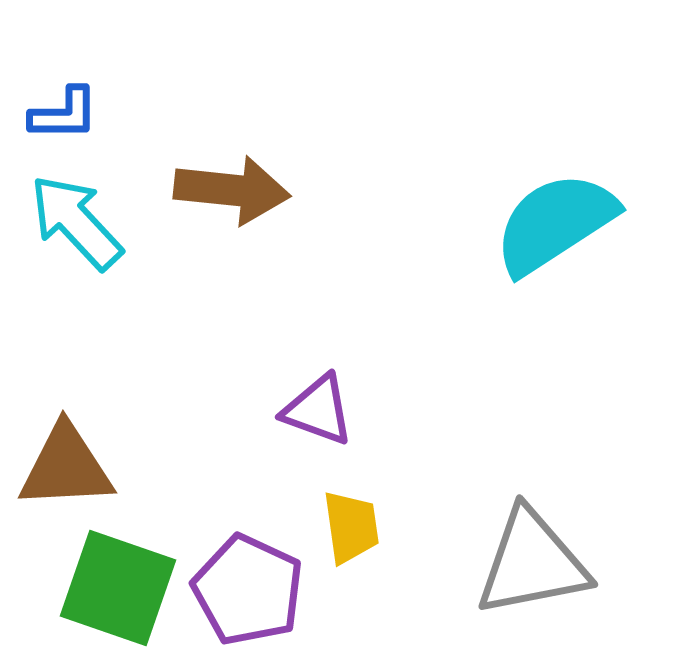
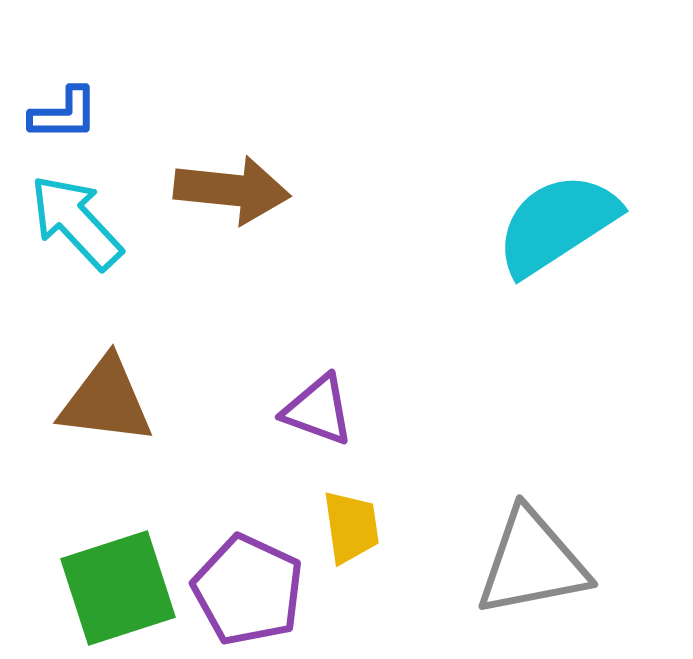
cyan semicircle: moved 2 px right, 1 px down
brown triangle: moved 40 px right, 66 px up; rotated 10 degrees clockwise
green square: rotated 37 degrees counterclockwise
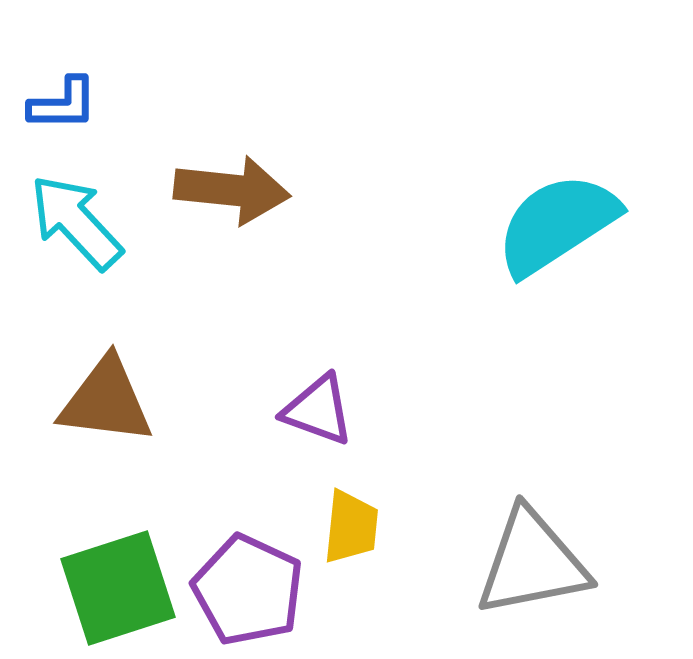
blue L-shape: moved 1 px left, 10 px up
yellow trapezoid: rotated 14 degrees clockwise
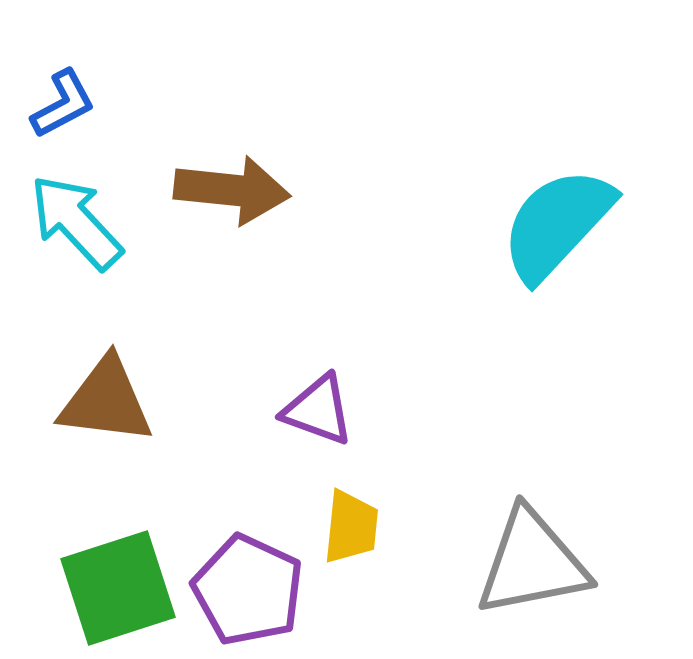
blue L-shape: rotated 28 degrees counterclockwise
cyan semicircle: rotated 14 degrees counterclockwise
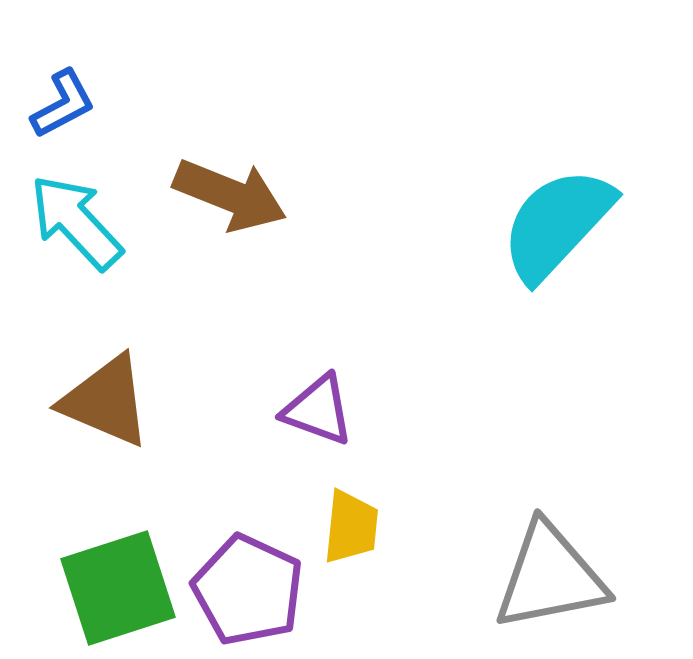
brown arrow: moved 2 px left, 5 px down; rotated 16 degrees clockwise
brown triangle: rotated 16 degrees clockwise
gray triangle: moved 18 px right, 14 px down
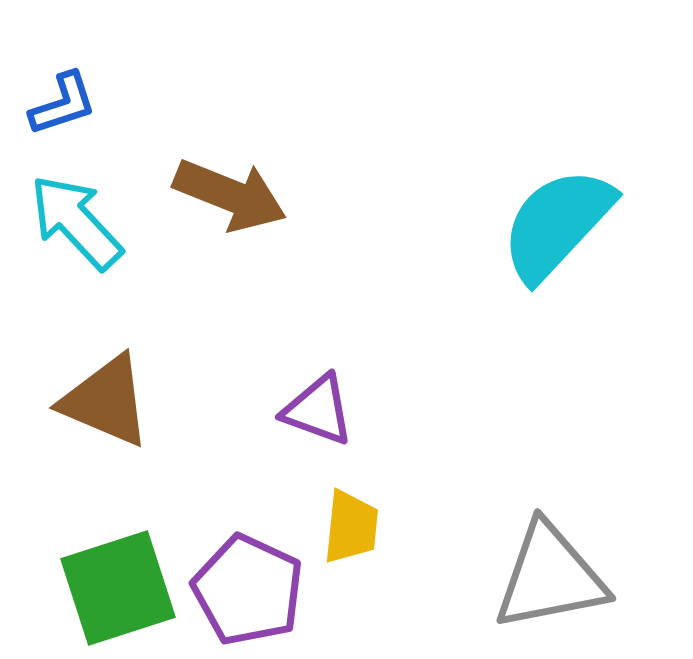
blue L-shape: rotated 10 degrees clockwise
